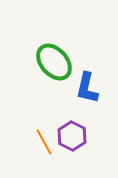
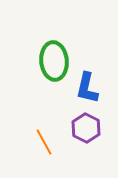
green ellipse: moved 1 px up; rotated 36 degrees clockwise
purple hexagon: moved 14 px right, 8 px up
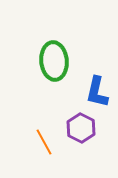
blue L-shape: moved 10 px right, 4 px down
purple hexagon: moved 5 px left
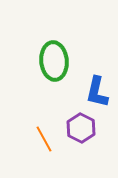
orange line: moved 3 px up
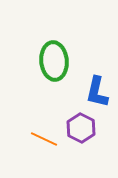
orange line: rotated 36 degrees counterclockwise
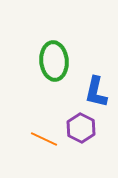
blue L-shape: moved 1 px left
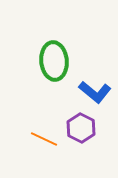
blue L-shape: moved 1 px left; rotated 64 degrees counterclockwise
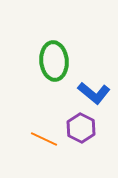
blue L-shape: moved 1 px left, 1 px down
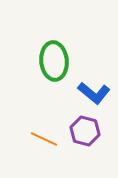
purple hexagon: moved 4 px right, 3 px down; rotated 12 degrees counterclockwise
